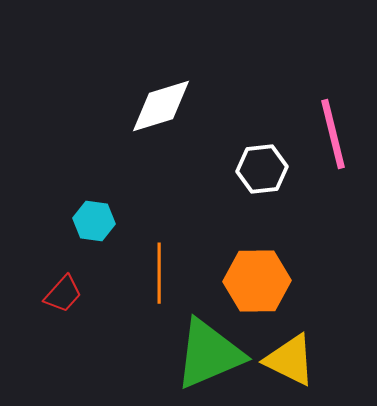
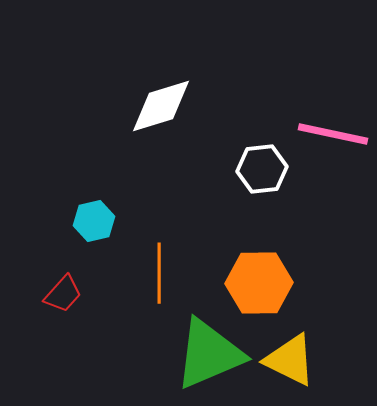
pink line: rotated 64 degrees counterclockwise
cyan hexagon: rotated 21 degrees counterclockwise
orange hexagon: moved 2 px right, 2 px down
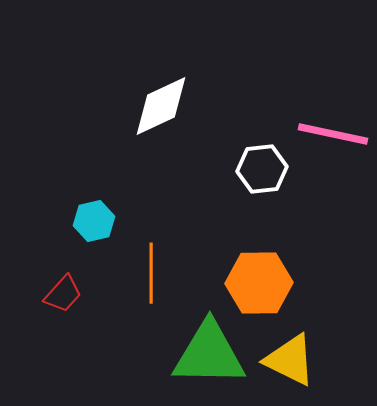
white diamond: rotated 8 degrees counterclockwise
orange line: moved 8 px left
green triangle: rotated 24 degrees clockwise
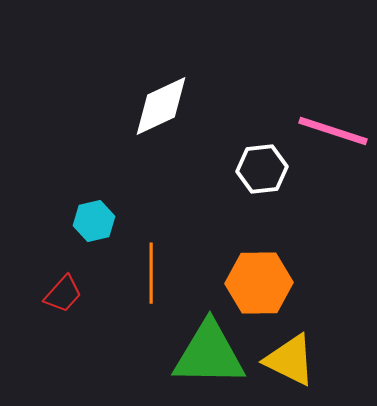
pink line: moved 3 px up; rotated 6 degrees clockwise
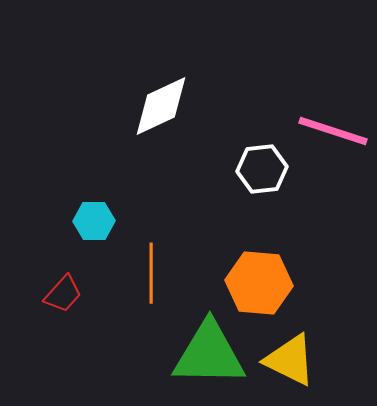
cyan hexagon: rotated 12 degrees clockwise
orange hexagon: rotated 6 degrees clockwise
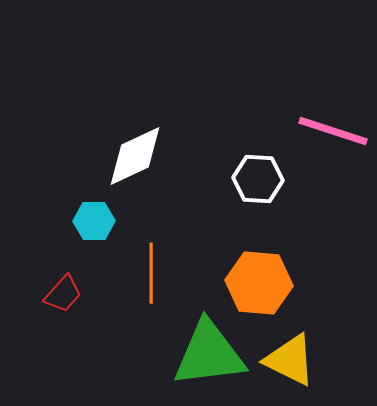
white diamond: moved 26 px left, 50 px down
white hexagon: moved 4 px left, 10 px down; rotated 9 degrees clockwise
green triangle: rotated 8 degrees counterclockwise
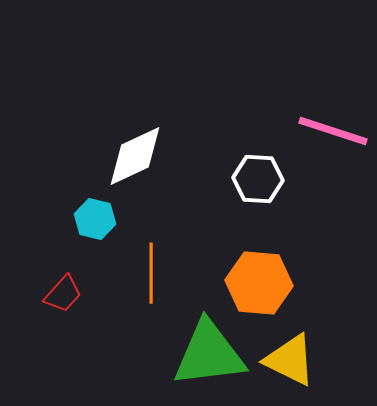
cyan hexagon: moved 1 px right, 2 px up; rotated 15 degrees clockwise
